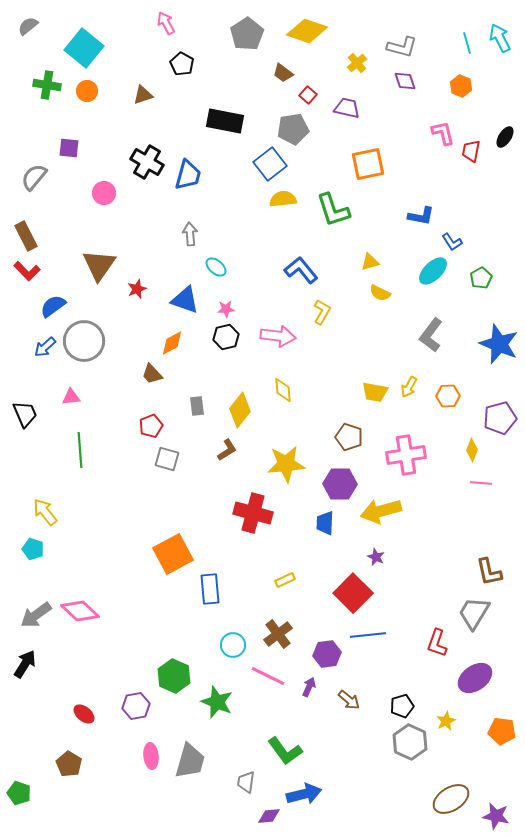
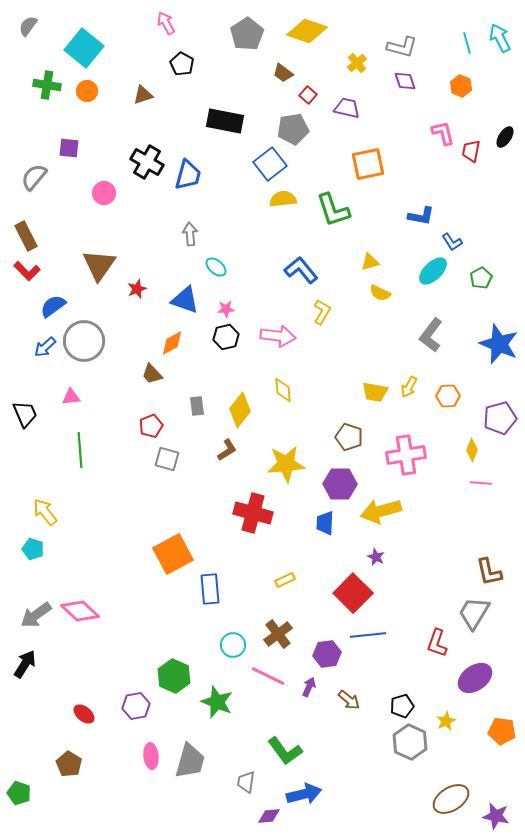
gray semicircle at (28, 26): rotated 15 degrees counterclockwise
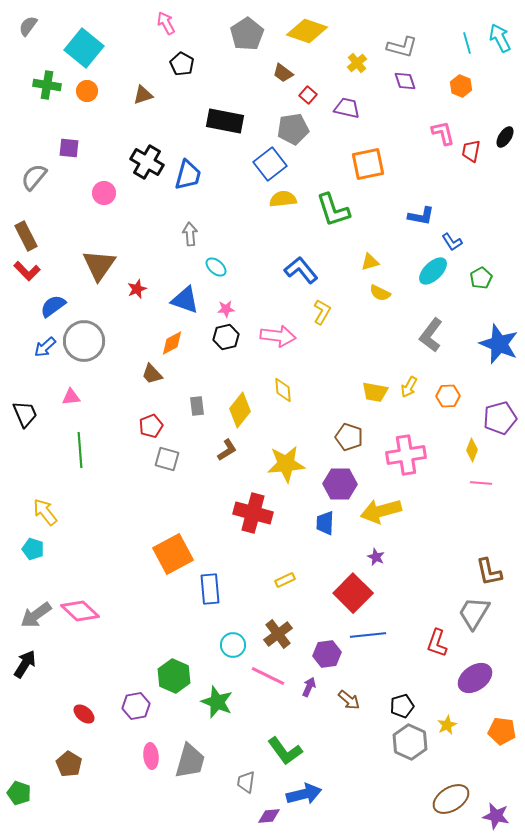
yellow star at (446, 721): moved 1 px right, 4 px down
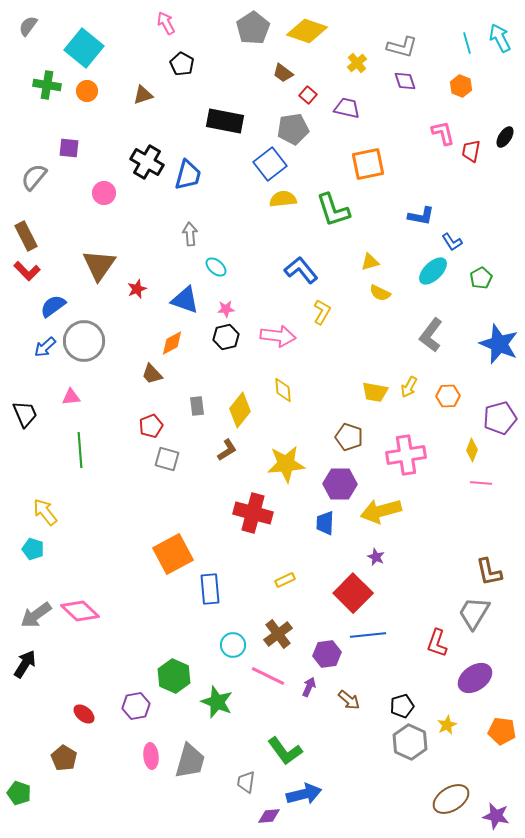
gray pentagon at (247, 34): moved 6 px right, 6 px up
brown pentagon at (69, 764): moved 5 px left, 6 px up
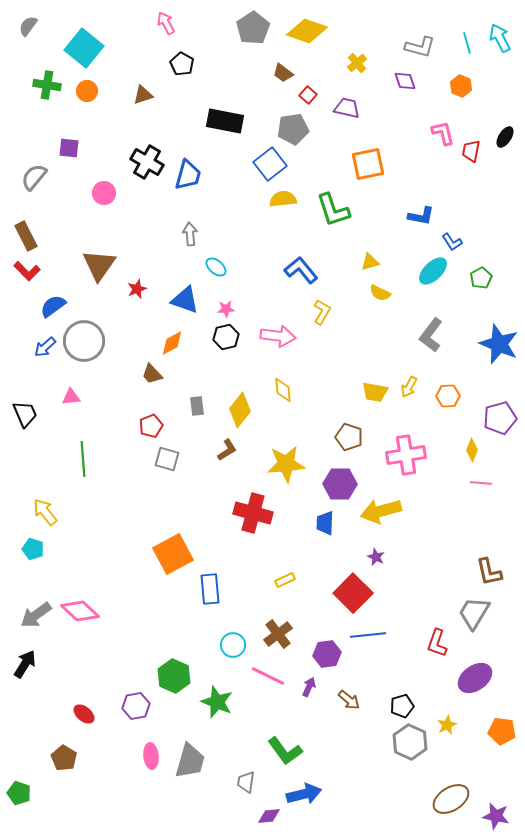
gray L-shape at (402, 47): moved 18 px right
green line at (80, 450): moved 3 px right, 9 px down
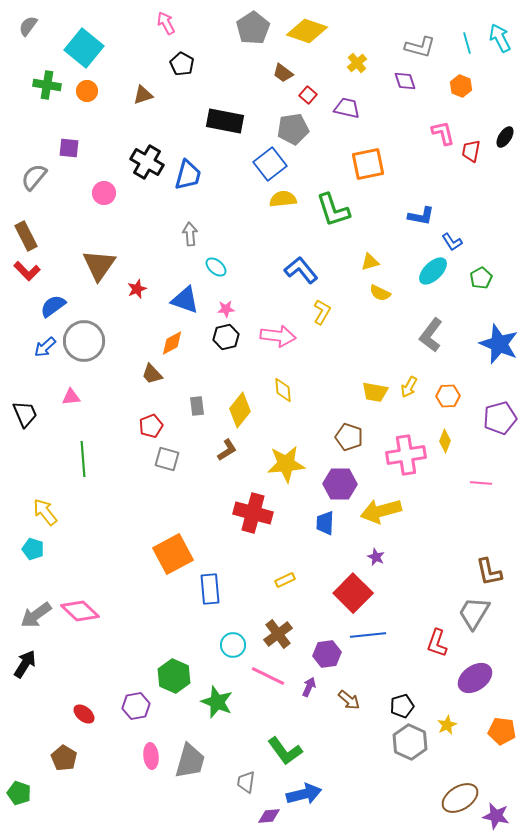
yellow diamond at (472, 450): moved 27 px left, 9 px up
brown ellipse at (451, 799): moved 9 px right, 1 px up
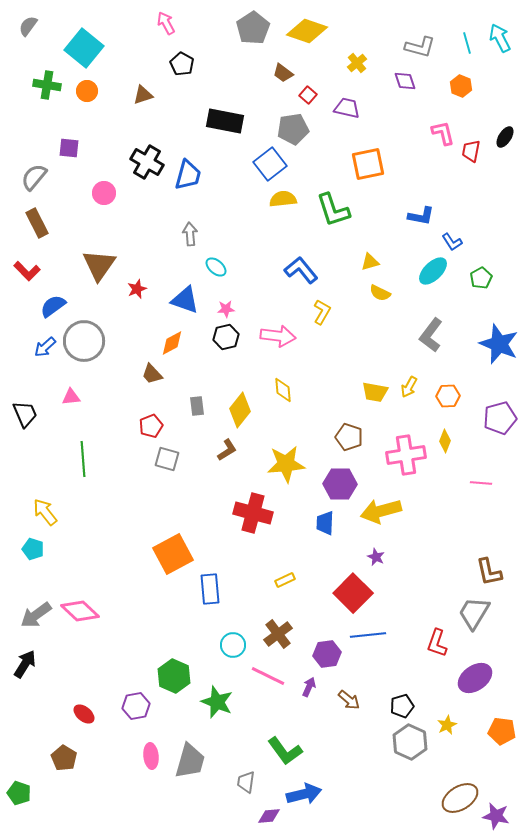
brown rectangle at (26, 236): moved 11 px right, 13 px up
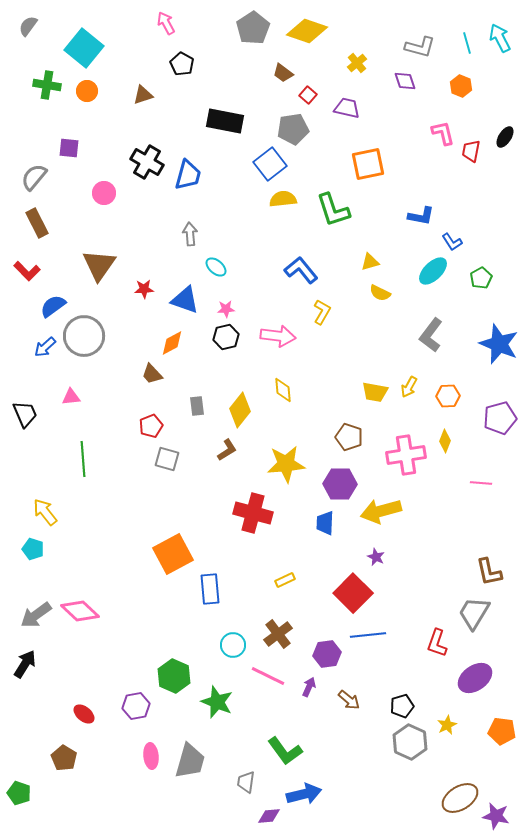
red star at (137, 289): moved 7 px right; rotated 18 degrees clockwise
gray circle at (84, 341): moved 5 px up
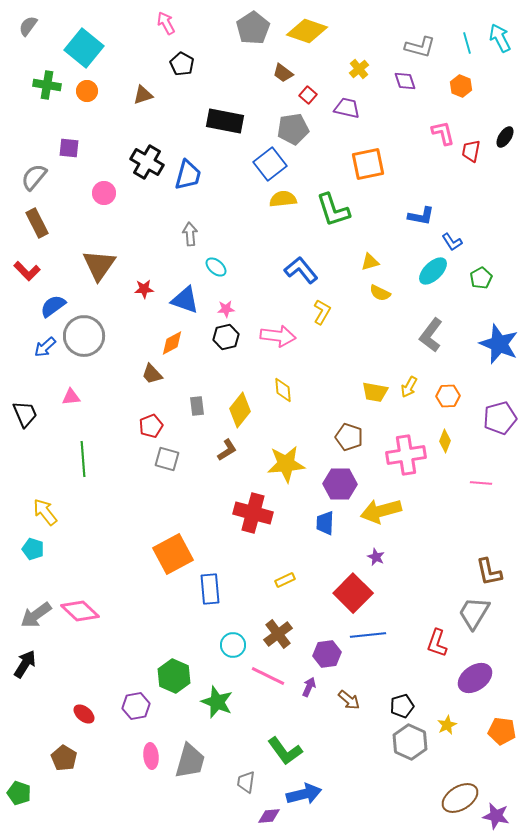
yellow cross at (357, 63): moved 2 px right, 6 px down
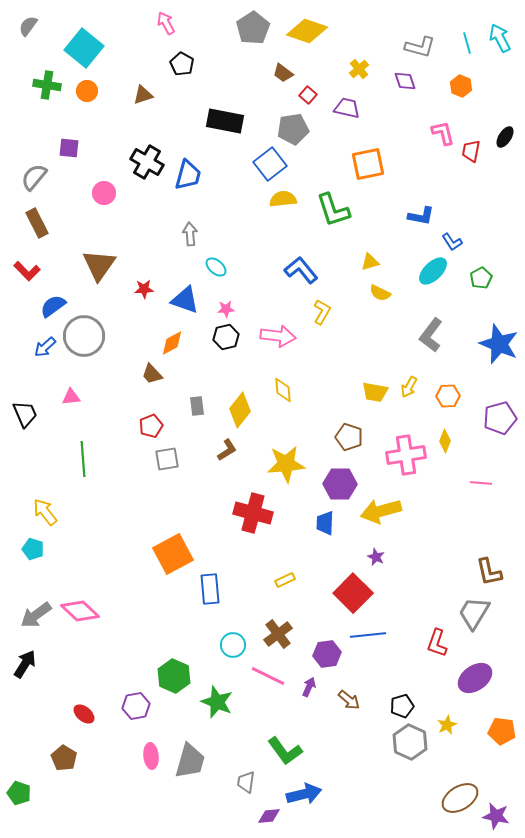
gray square at (167, 459): rotated 25 degrees counterclockwise
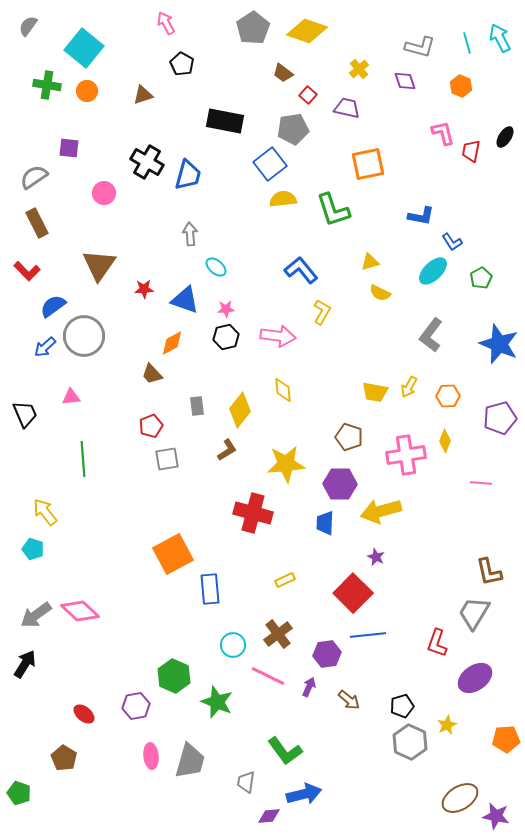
gray semicircle at (34, 177): rotated 16 degrees clockwise
orange pentagon at (502, 731): moved 4 px right, 8 px down; rotated 12 degrees counterclockwise
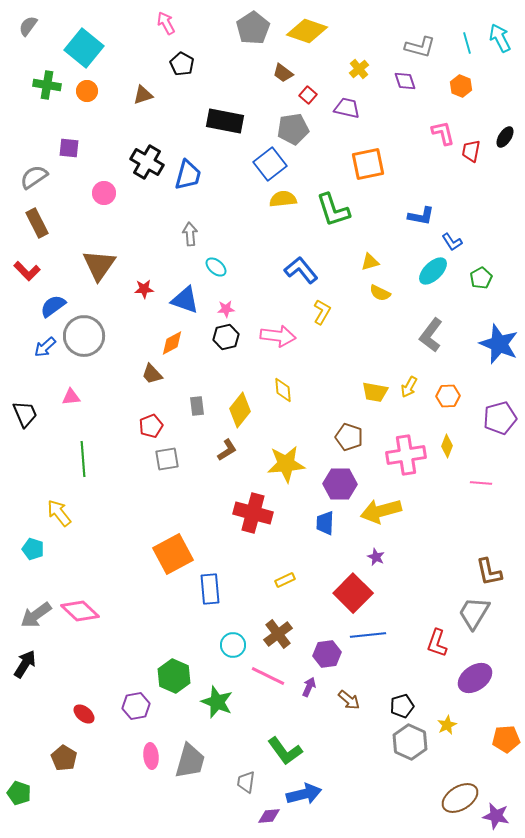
yellow diamond at (445, 441): moved 2 px right, 5 px down
yellow arrow at (45, 512): moved 14 px right, 1 px down
